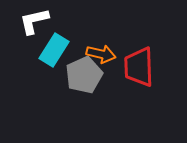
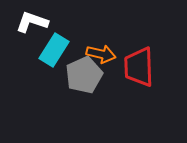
white L-shape: moved 2 px left, 1 px down; rotated 32 degrees clockwise
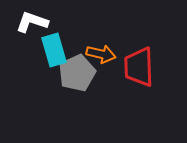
cyan rectangle: rotated 48 degrees counterclockwise
gray pentagon: moved 7 px left, 2 px up
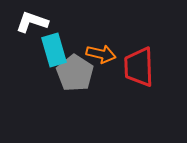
gray pentagon: moved 2 px left; rotated 15 degrees counterclockwise
